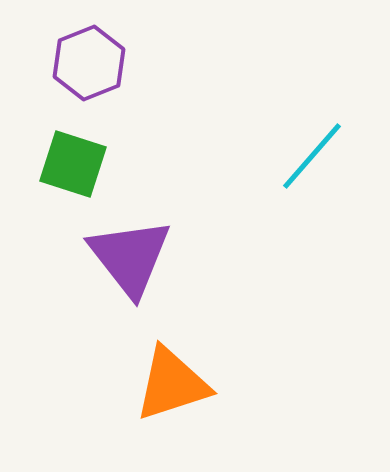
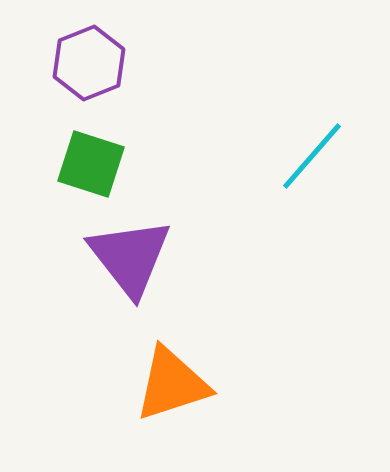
green square: moved 18 px right
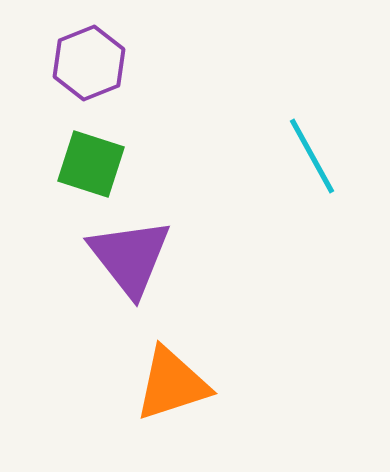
cyan line: rotated 70 degrees counterclockwise
